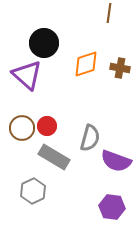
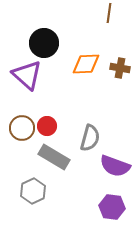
orange diamond: rotated 16 degrees clockwise
purple semicircle: moved 1 px left, 5 px down
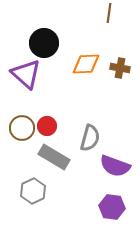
purple triangle: moved 1 px left, 1 px up
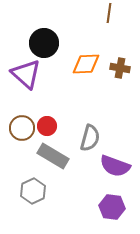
gray rectangle: moved 1 px left, 1 px up
